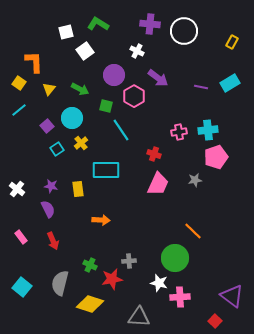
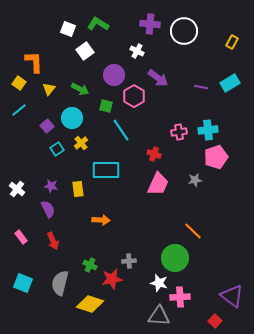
white square at (66, 32): moved 2 px right, 3 px up; rotated 35 degrees clockwise
cyan square at (22, 287): moved 1 px right, 4 px up; rotated 18 degrees counterclockwise
gray triangle at (139, 317): moved 20 px right, 1 px up
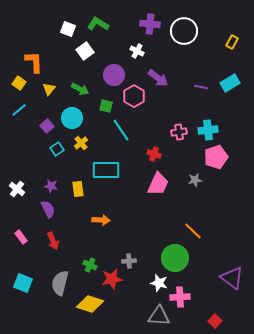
purple triangle at (232, 296): moved 18 px up
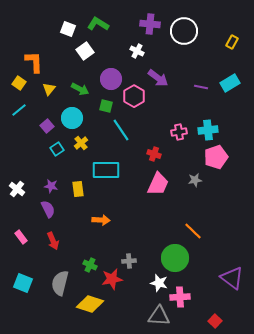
purple circle at (114, 75): moved 3 px left, 4 px down
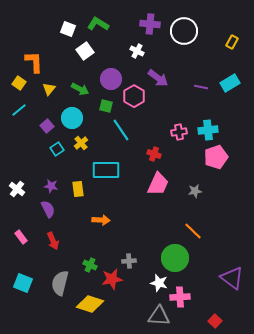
gray star at (195, 180): moved 11 px down
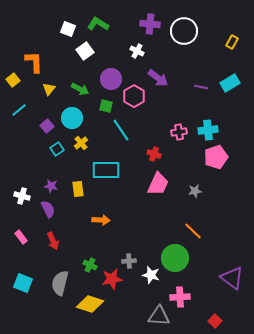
yellow square at (19, 83): moved 6 px left, 3 px up; rotated 16 degrees clockwise
white cross at (17, 189): moved 5 px right, 7 px down; rotated 21 degrees counterclockwise
white star at (159, 283): moved 8 px left, 8 px up
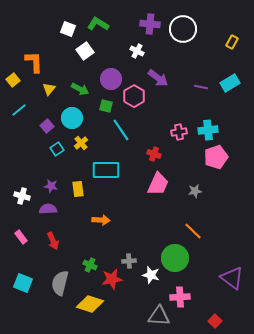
white circle at (184, 31): moved 1 px left, 2 px up
purple semicircle at (48, 209): rotated 66 degrees counterclockwise
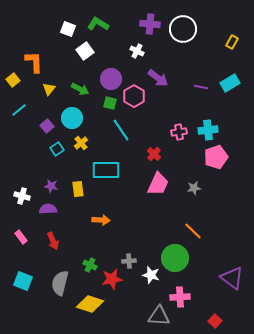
green square at (106, 106): moved 4 px right, 3 px up
red cross at (154, 154): rotated 24 degrees clockwise
gray star at (195, 191): moved 1 px left, 3 px up
cyan square at (23, 283): moved 2 px up
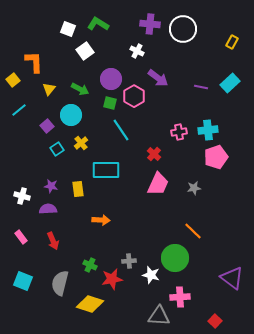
cyan rectangle at (230, 83): rotated 12 degrees counterclockwise
cyan circle at (72, 118): moved 1 px left, 3 px up
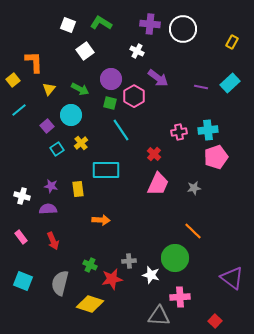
green L-shape at (98, 24): moved 3 px right, 1 px up
white square at (68, 29): moved 4 px up
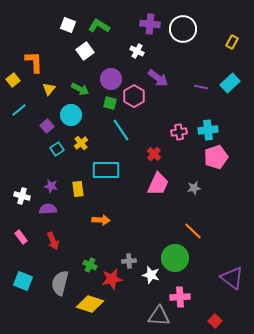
green L-shape at (101, 23): moved 2 px left, 3 px down
